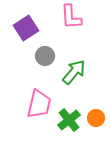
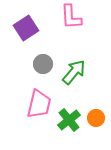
gray circle: moved 2 px left, 8 px down
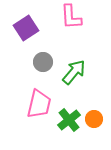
gray circle: moved 2 px up
orange circle: moved 2 px left, 1 px down
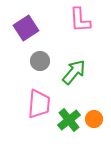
pink L-shape: moved 9 px right, 3 px down
gray circle: moved 3 px left, 1 px up
pink trapezoid: rotated 8 degrees counterclockwise
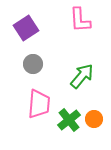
gray circle: moved 7 px left, 3 px down
green arrow: moved 8 px right, 4 px down
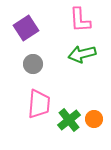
green arrow: moved 22 px up; rotated 144 degrees counterclockwise
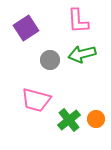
pink L-shape: moved 2 px left, 1 px down
gray circle: moved 17 px right, 4 px up
pink trapezoid: moved 3 px left, 4 px up; rotated 100 degrees clockwise
orange circle: moved 2 px right
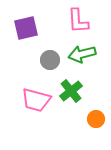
purple square: rotated 20 degrees clockwise
green cross: moved 2 px right, 29 px up
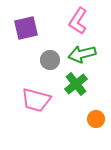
pink L-shape: rotated 36 degrees clockwise
green cross: moved 5 px right, 7 px up
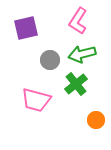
orange circle: moved 1 px down
